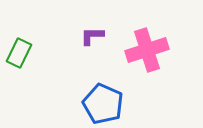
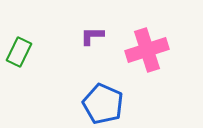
green rectangle: moved 1 px up
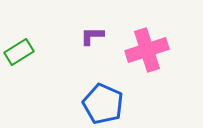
green rectangle: rotated 32 degrees clockwise
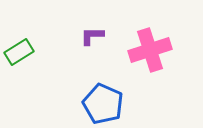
pink cross: moved 3 px right
